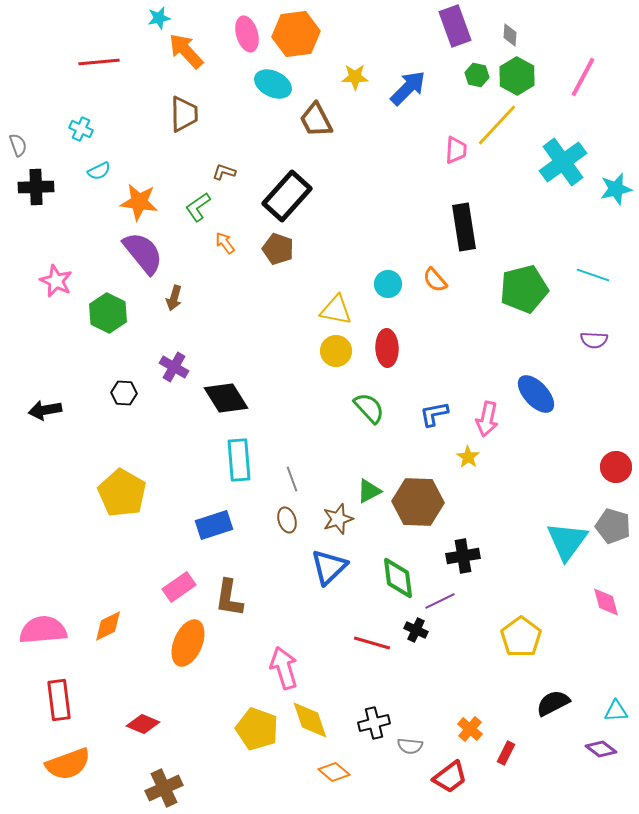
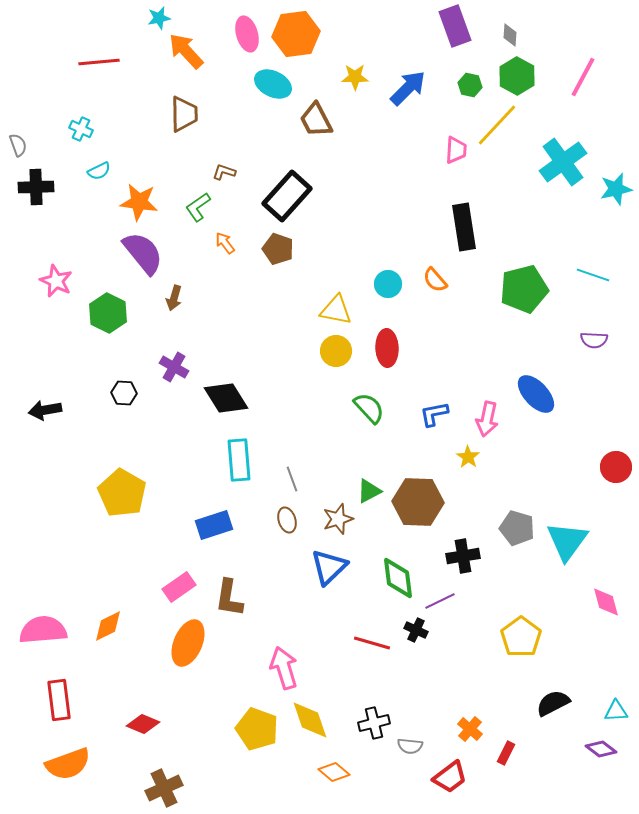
green hexagon at (477, 75): moved 7 px left, 10 px down
gray pentagon at (613, 526): moved 96 px left, 2 px down
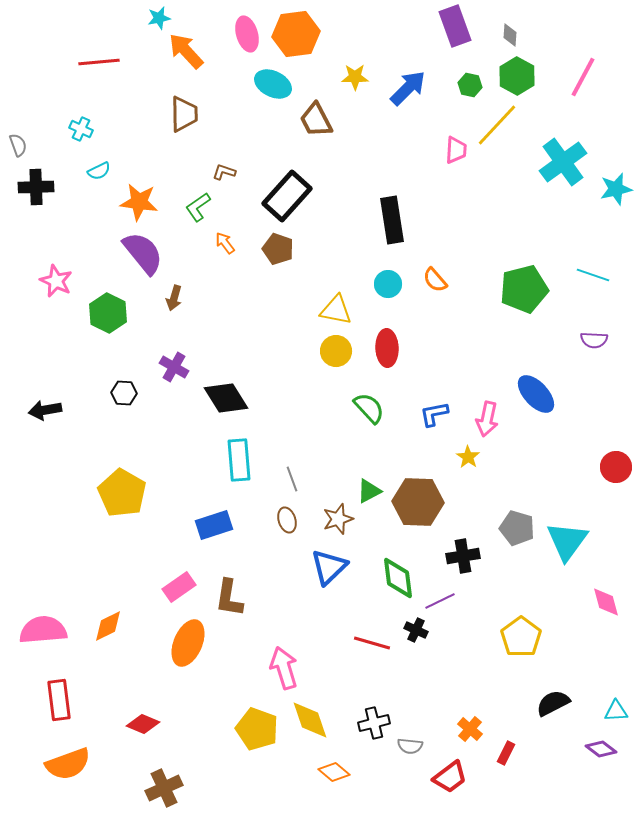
black rectangle at (464, 227): moved 72 px left, 7 px up
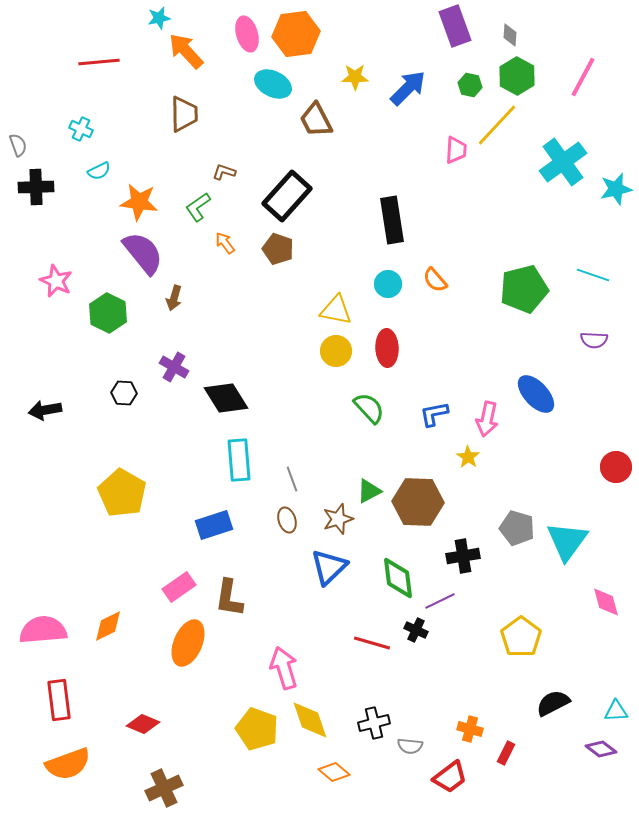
orange cross at (470, 729): rotated 25 degrees counterclockwise
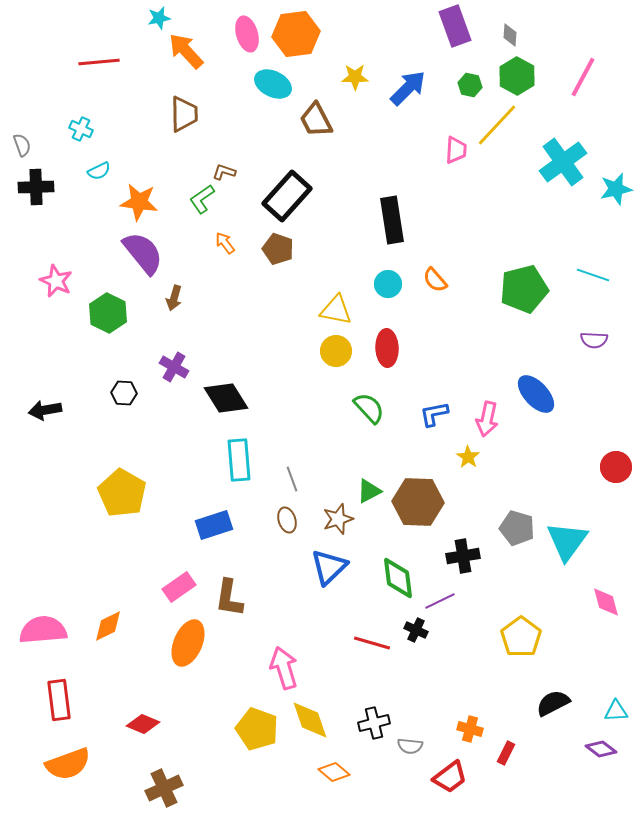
gray semicircle at (18, 145): moved 4 px right
green L-shape at (198, 207): moved 4 px right, 8 px up
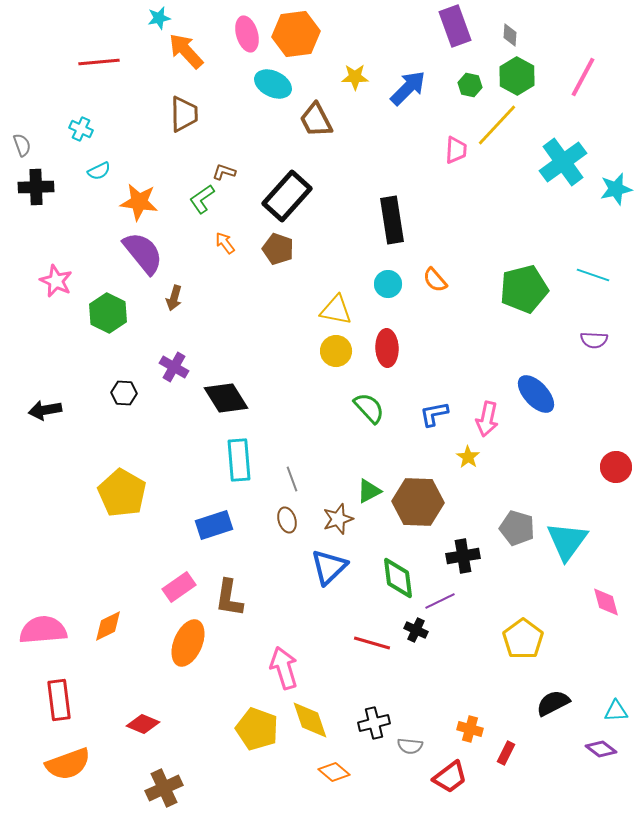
yellow pentagon at (521, 637): moved 2 px right, 2 px down
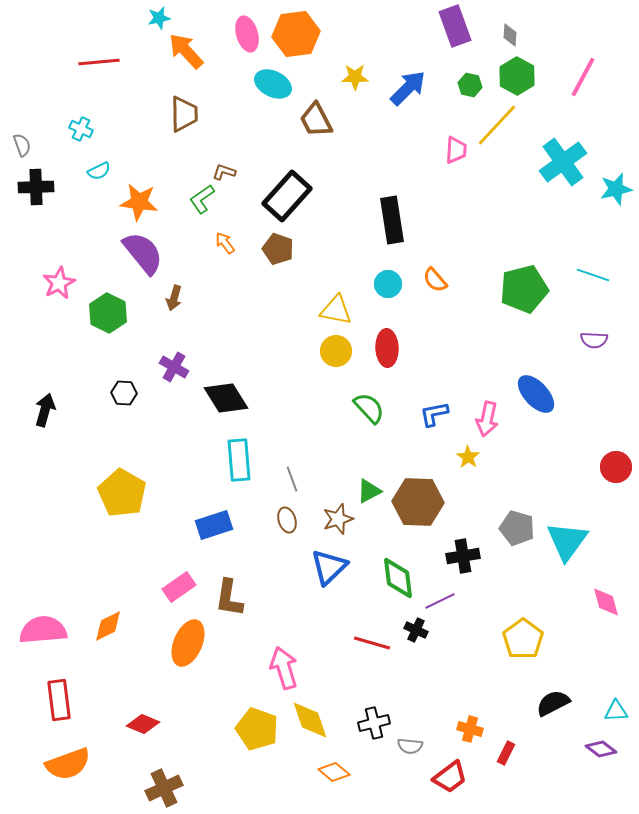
pink star at (56, 281): moved 3 px right, 2 px down; rotated 20 degrees clockwise
black arrow at (45, 410): rotated 116 degrees clockwise
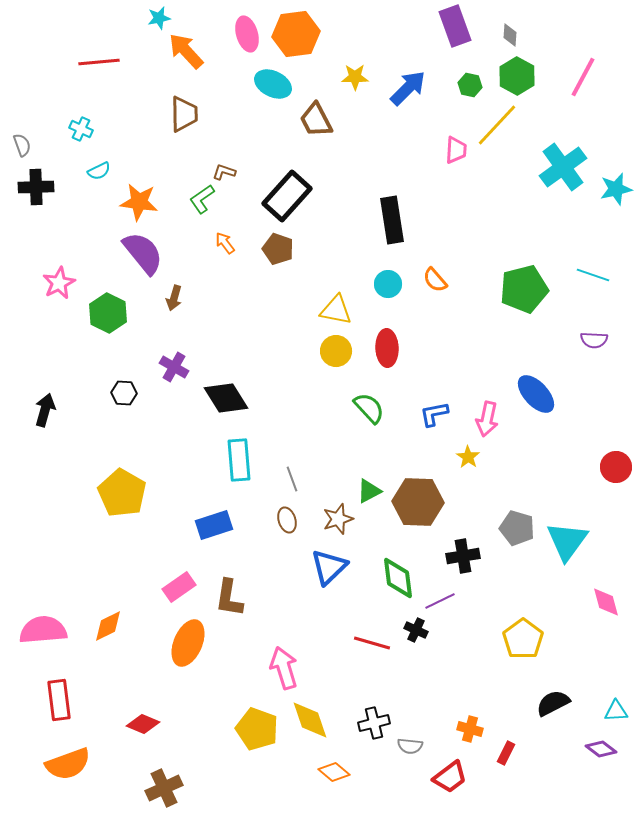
cyan cross at (563, 162): moved 5 px down
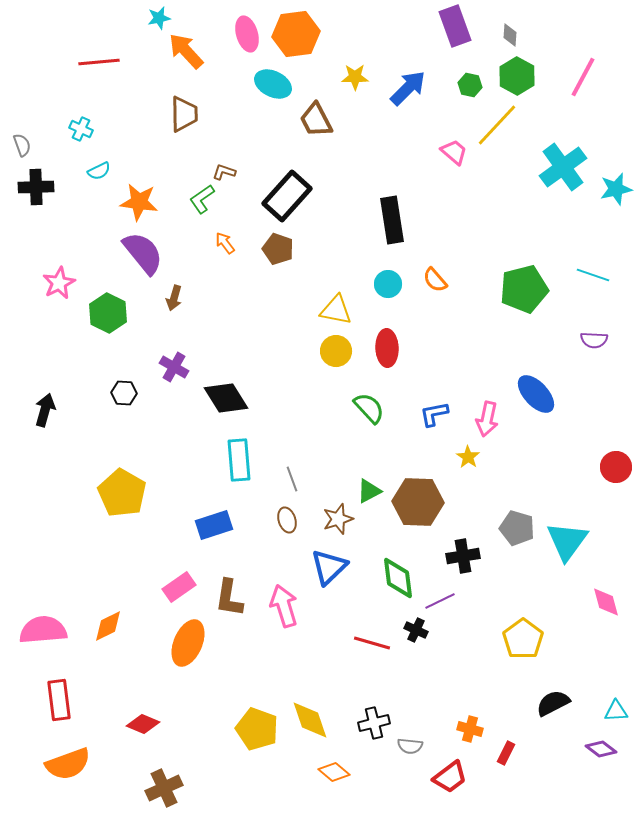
pink trapezoid at (456, 150): moved 2 px left, 2 px down; rotated 52 degrees counterclockwise
pink arrow at (284, 668): moved 62 px up
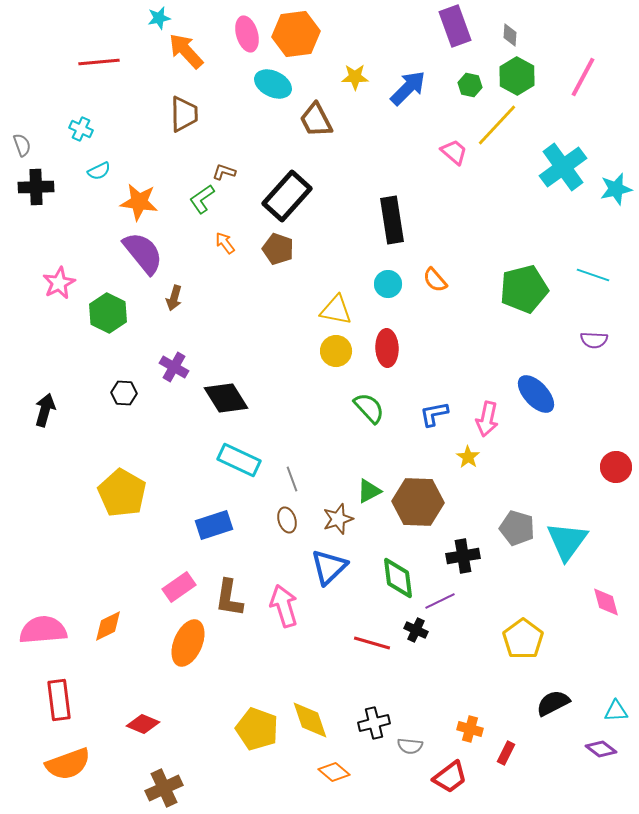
cyan rectangle at (239, 460): rotated 60 degrees counterclockwise
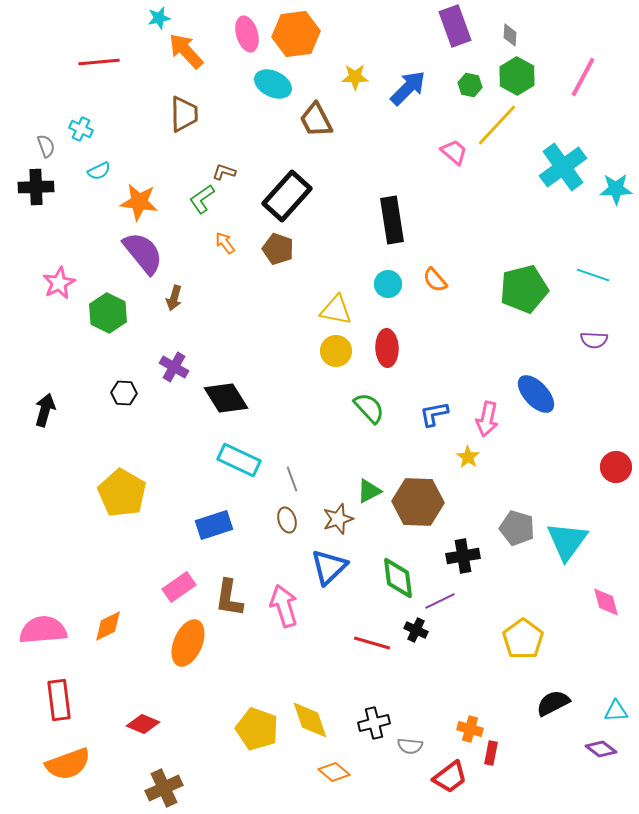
gray semicircle at (22, 145): moved 24 px right, 1 px down
cyan star at (616, 189): rotated 12 degrees clockwise
red rectangle at (506, 753): moved 15 px left; rotated 15 degrees counterclockwise
